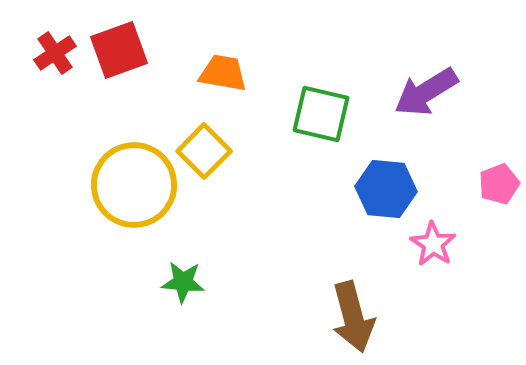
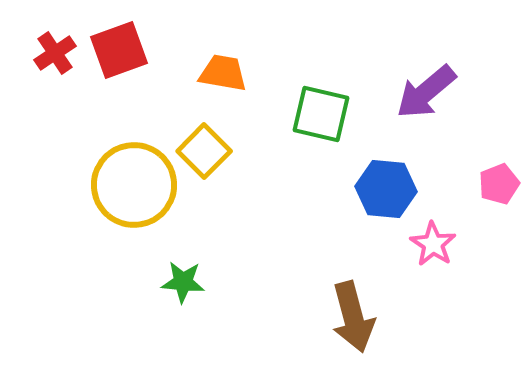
purple arrow: rotated 8 degrees counterclockwise
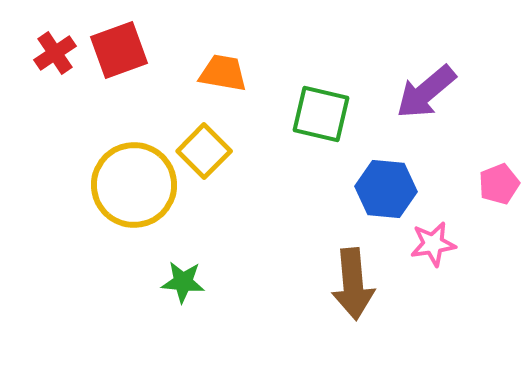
pink star: rotated 30 degrees clockwise
brown arrow: moved 33 px up; rotated 10 degrees clockwise
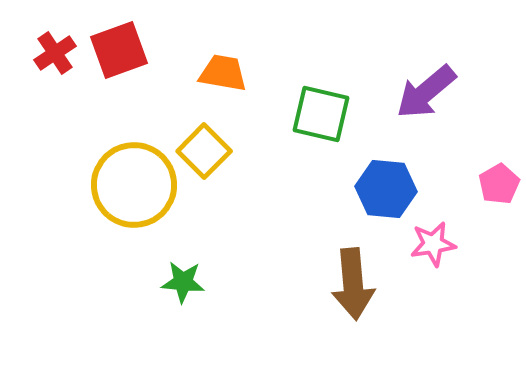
pink pentagon: rotated 9 degrees counterclockwise
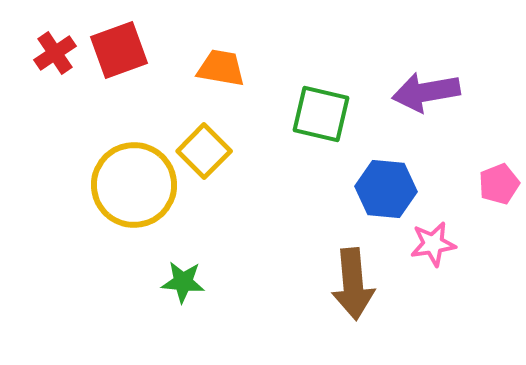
orange trapezoid: moved 2 px left, 5 px up
purple arrow: rotated 30 degrees clockwise
pink pentagon: rotated 9 degrees clockwise
